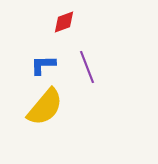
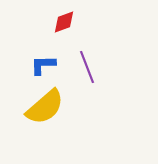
yellow semicircle: rotated 9 degrees clockwise
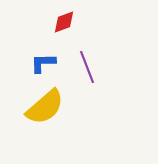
blue L-shape: moved 2 px up
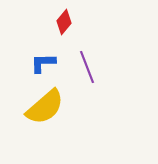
red diamond: rotated 30 degrees counterclockwise
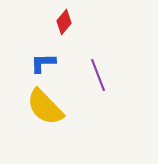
purple line: moved 11 px right, 8 px down
yellow semicircle: rotated 87 degrees clockwise
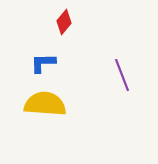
purple line: moved 24 px right
yellow semicircle: moved 3 px up; rotated 138 degrees clockwise
